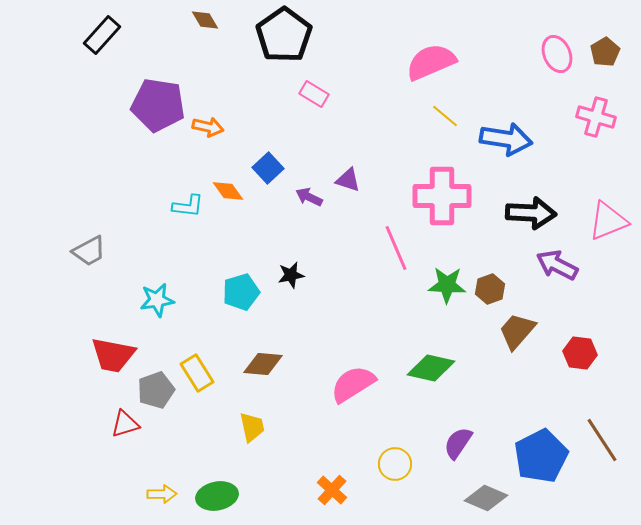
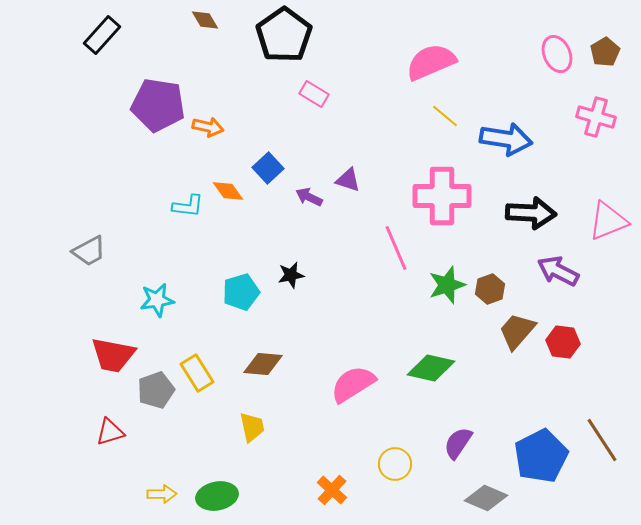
purple arrow at (557, 265): moved 1 px right, 6 px down
green star at (447, 285): rotated 21 degrees counterclockwise
red hexagon at (580, 353): moved 17 px left, 11 px up
red triangle at (125, 424): moved 15 px left, 8 px down
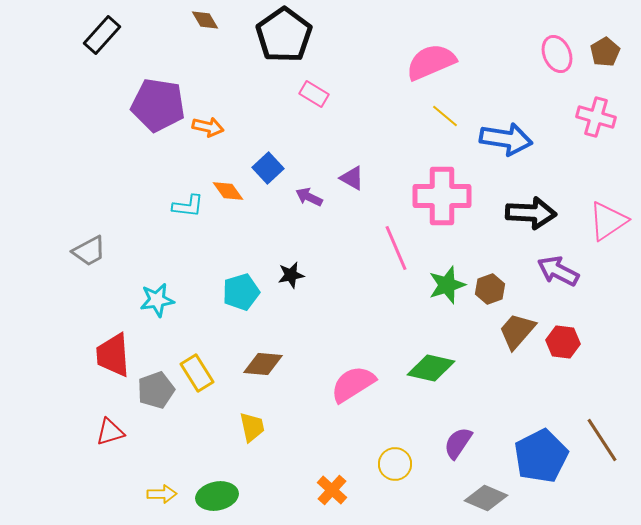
purple triangle at (348, 180): moved 4 px right, 2 px up; rotated 12 degrees clockwise
pink triangle at (608, 221): rotated 12 degrees counterclockwise
red trapezoid at (113, 355): rotated 75 degrees clockwise
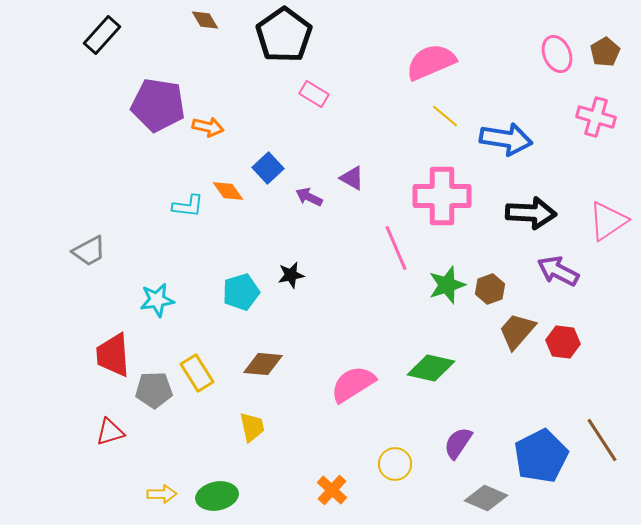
gray pentagon at (156, 390): moved 2 px left; rotated 18 degrees clockwise
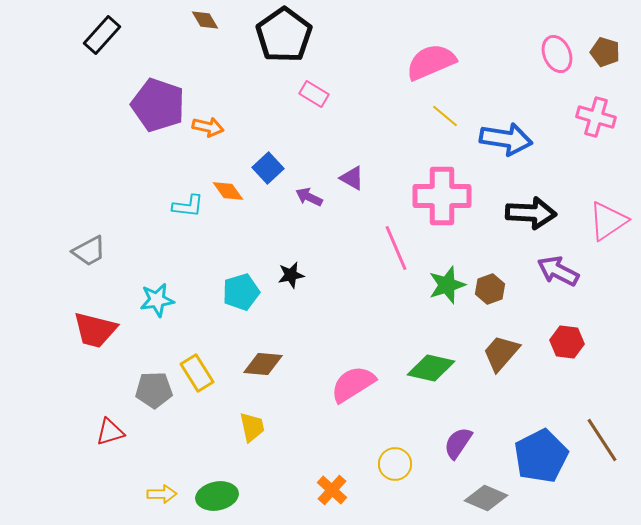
brown pentagon at (605, 52): rotated 24 degrees counterclockwise
purple pentagon at (158, 105): rotated 10 degrees clockwise
brown trapezoid at (517, 331): moved 16 px left, 22 px down
red hexagon at (563, 342): moved 4 px right
red trapezoid at (113, 355): moved 18 px left, 25 px up; rotated 72 degrees counterclockwise
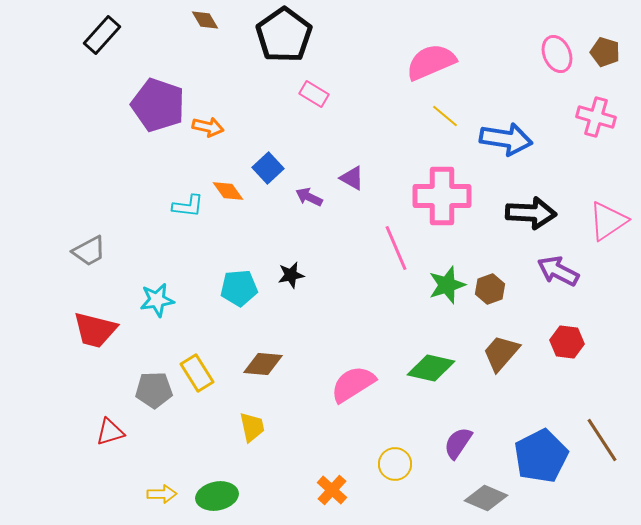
cyan pentagon at (241, 292): moved 2 px left, 4 px up; rotated 12 degrees clockwise
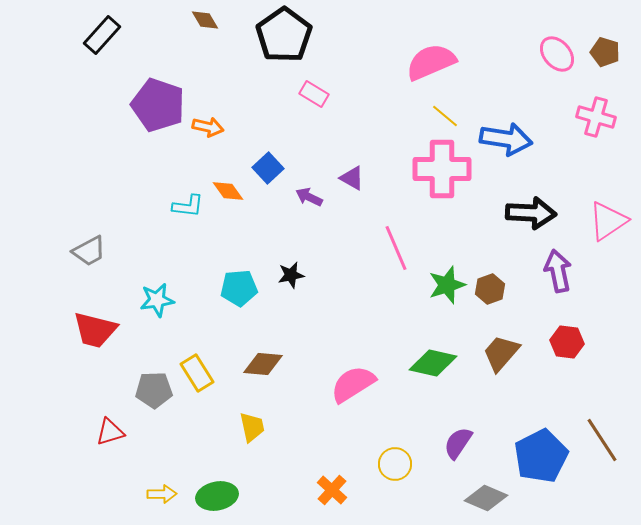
pink ellipse at (557, 54): rotated 18 degrees counterclockwise
pink cross at (442, 196): moved 27 px up
purple arrow at (558, 271): rotated 51 degrees clockwise
green diamond at (431, 368): moved 2 px right, 5 px up
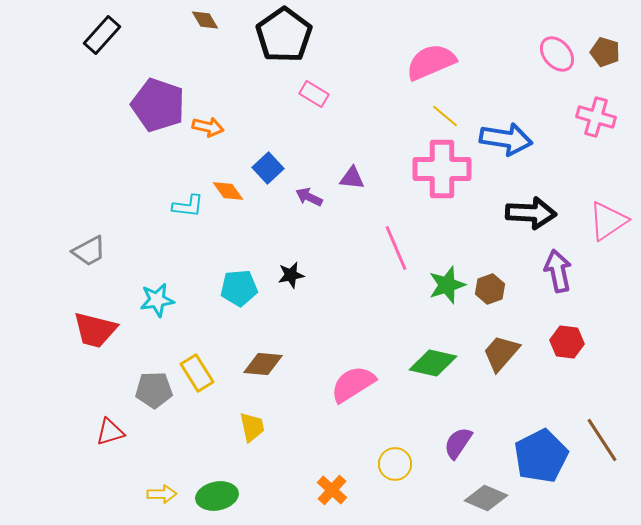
purple triangle at (352, 178): rotated 24 degrees counterclockwise
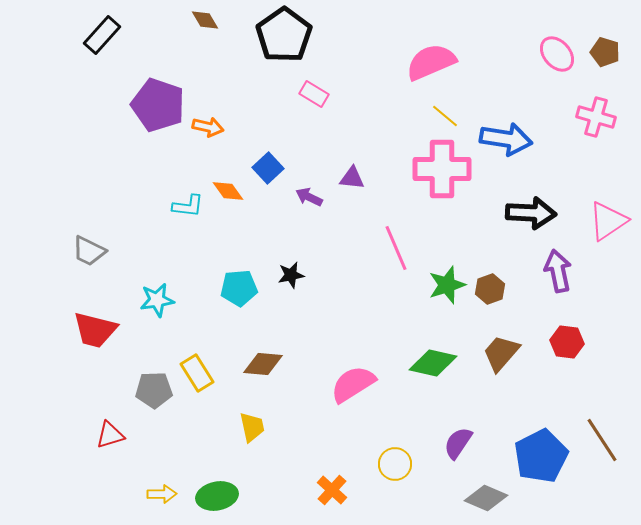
gray trapezoid at (89, 251): rotated 54 degrees clockwise
red triangle at (110, 432): moved 3 px down
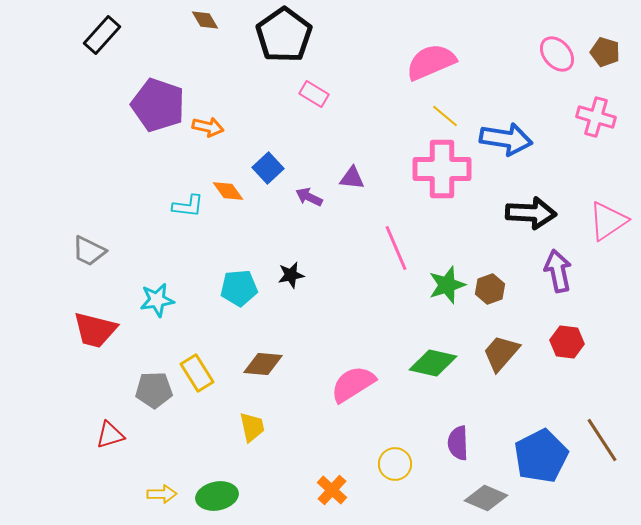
purple semicircle at (458, 443): rotated 36 degrees counterclockwise
